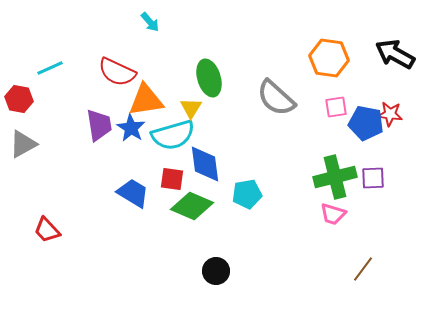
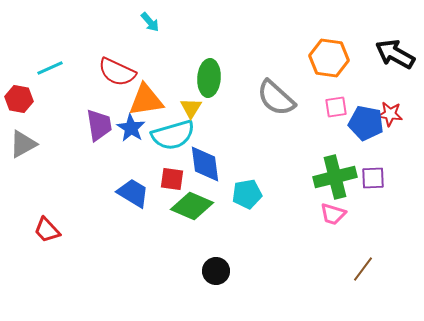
green ellipse: rotated 21 degrees clockwise
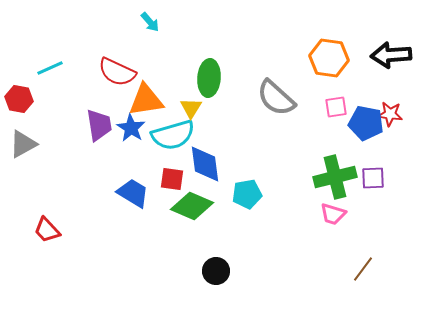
black arrow: moved 4 px left, 1 px down; rotated 33 degrees counterclockwise
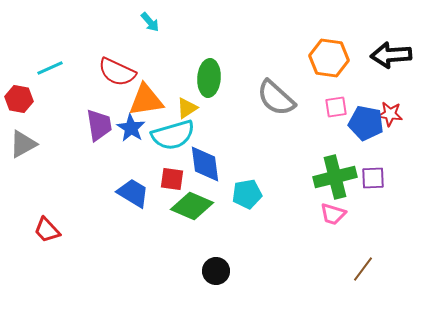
yellow triangle: moved 4 px left; rotated 25 degrees clockwise
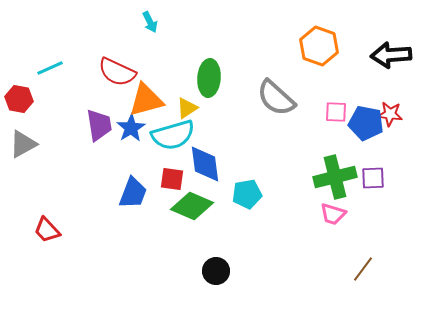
cyan arrow: rotated 15 degrees clockwise
orange hexagon: moved 10 px left, 12 px up; rotated 12 degrees clockwise
orange triangle: rotated 6 degrees counterclockwise
pink square: moved 5 px down; rotated 10 degrees clockwise
blue star: rotated 8 degrees clockwise
blue trapezoid: rotated 80 degrees clockwise
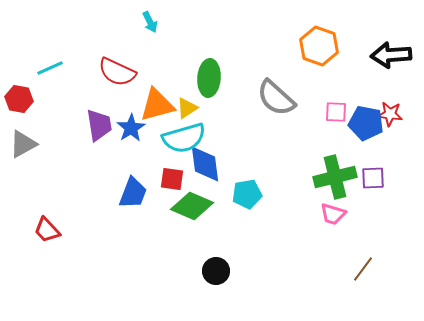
orange triangle: moved 11 px right, 5 px down
cyan semicircle: moved 11 px right, 3 px down
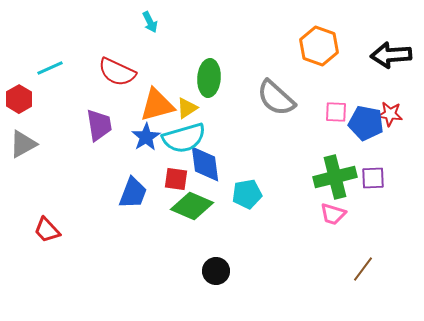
red hexagon: rotated 20 degrees clockwise
blue star: moved 15 px right, 9 px down
red square: moved 4 px right
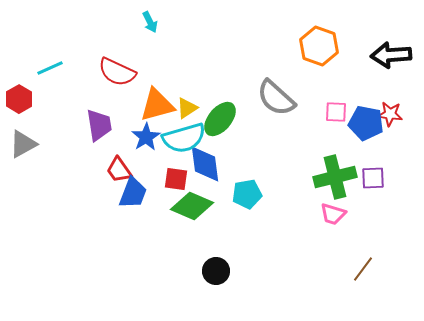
green ellipse: moved 11 px right, 41 px down; rotated 36 degrees clockwise
red trapezoid: moved 72 px right, 60 px up; rotated 8 degrees clockwise
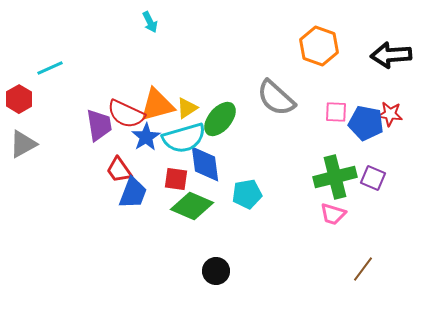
red semicircle: moved 9 px right, 42 px down
purple square: rotated 25 degrees clockwise
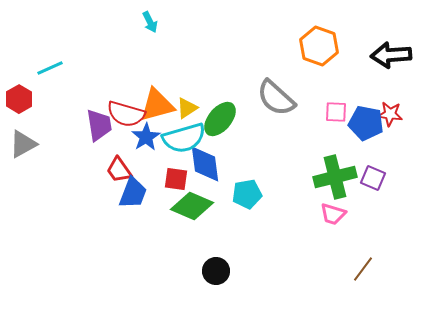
red semicircle: rotated 9 degrees counterclockwise
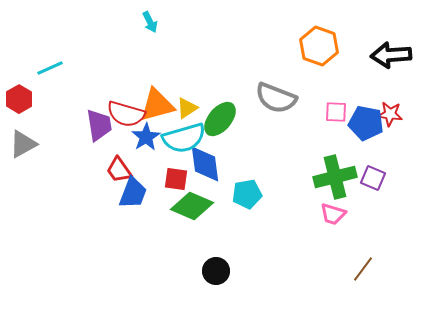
gray semicircle: rotated 21 degrees counterclockwise
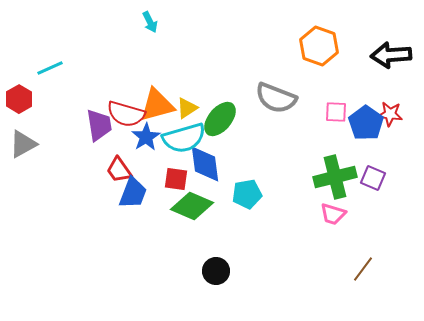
blue pentagon: rotated 24 degrees clockwise
